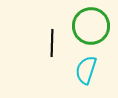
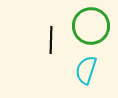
black line: moved 1 px left, 3 px up
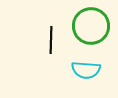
cyan semicircle: rotated 104 degrees counterclockwise
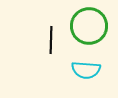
green circle: moved 2 px left
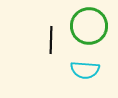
cyan semicircle: moved 1 px left
